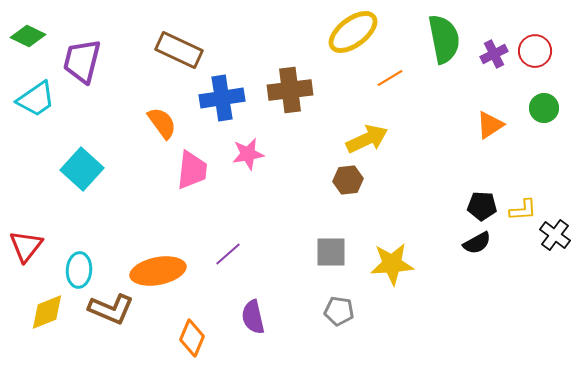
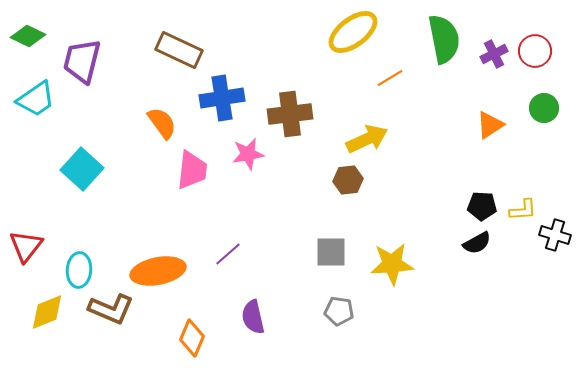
brown cross: moved 24 px down
black cross: rotated 20 degrees counterclockwise
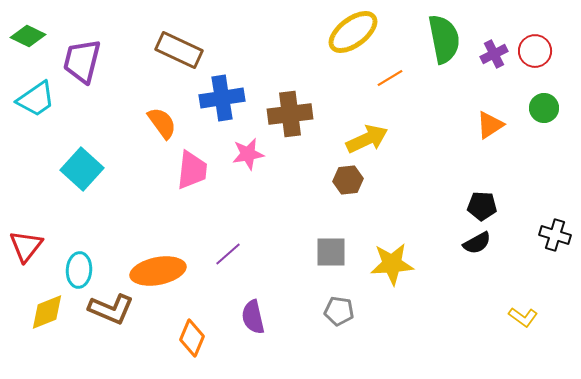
yellow L-shape: moved 107 px down; rotated 40 degrees clockwise
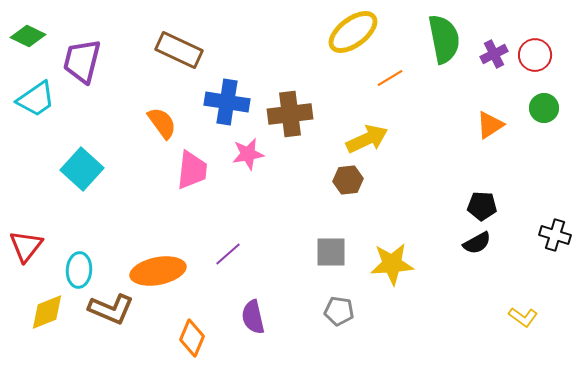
red circle: moved 4 px down
blue cross: moved 5 px right, 4 px down; rotated 18 degrees clockwise
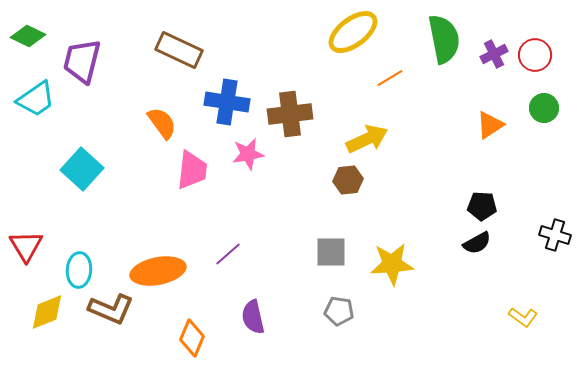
red triangle: rotated 9 degrees counterclockwise
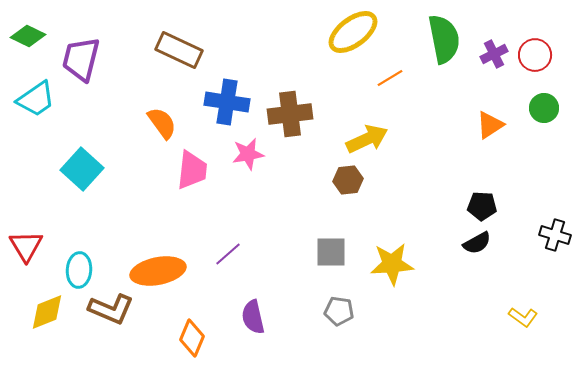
purple trapezoid: moved 1 px left, 2 px up
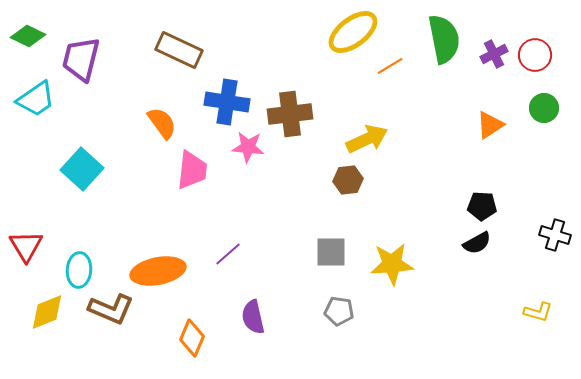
orange line: moved 12 px up
pink star: moved 7 px up; rotated 16 degrees clockwise
yellow L-shape: moved 15 px right, 5 px up; rotated 20 degrees counterclockwise
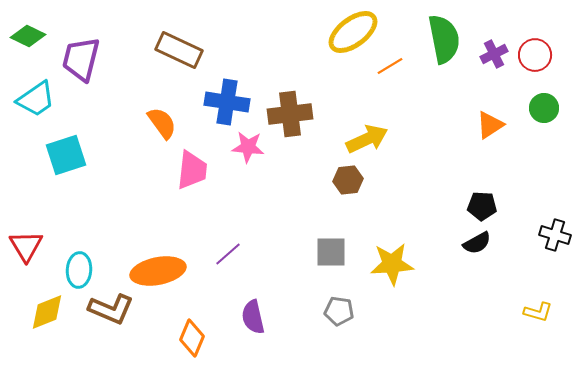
cyan square: moved 16 px left, 14 px up; rotated 30 degrees clockwise
